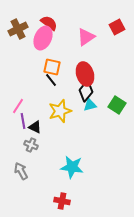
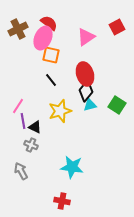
orange square: moved 1 px left, 12 px up
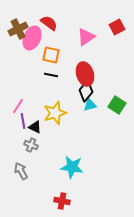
pink ellipse: moved 11 px left
black line: moved 5 px up; rotated 40 degrees counterclockwise
yellow star: moved 5 px left, 2 px down
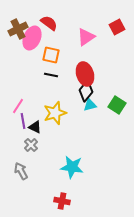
gray cross: rotated 24 degrees clockwise
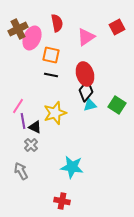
red semicircle: moved 8 px right; rotated 42 degrees clockwise
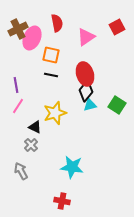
purple line: moved 7 px left, 36 px up
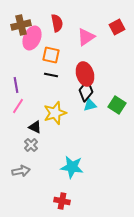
brown cross: moved 3 px right, 4 px up; rotated 12 degrees clockwise
gray arrow: rotated 108 degrees clockwise
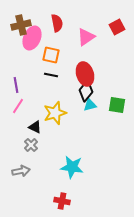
green square: rotated 24 degrees counterclockwise
